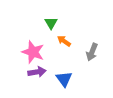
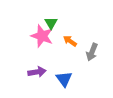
orange arrow: moved 6 px right
pink star: moved 9 px right, 16 px up
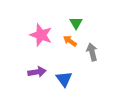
green triangle: moved 25 px right
pink star: moved 1 px left, 1 px up
gray arrow: rotated 144 degrees clockwise
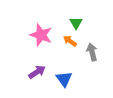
purple arrow: rotated 24 degrees counterclockwise
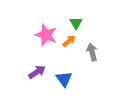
pink star: moved 5 px right
orange arrow: moved 1 px left; rotated 104 degrees clockwise
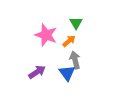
gray arrow: moved 17 px left, 8 px down
blue triangle: moved 3 px right, 6 px up
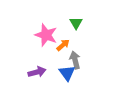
orange arrow: moved 6 px left, 4 px down
purple arrow: rotated 18 degrees clockwise
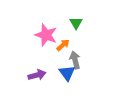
purple arrow: moved 3 px down
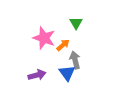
pink star: moved 2 px left, 3 px down
